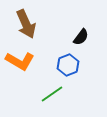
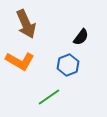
green line: moved 3 px left, 3 px down
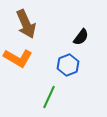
orange L-shape: moved 2 px left, 3 px up
green line: rotated 30 degrees counterclockwise
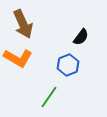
brown arrow: moved 3 px left
green line: rotated 10 degrees clockwise
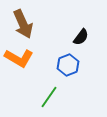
orange L-shape: moved 1 px right
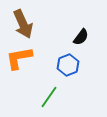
orange L-shape: rotated 140 degrees clockwise
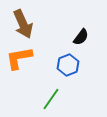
green line: moved 2 px right, 2 px down
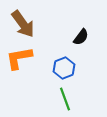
brown arrow: rotated 12 degrees counterclockwise
blue hexagon: moved 4 px left, 3 px down
green line: moved 14 px right; rotated 55 degrees counterclockwise
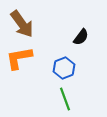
brown arrow: moved 1 px left
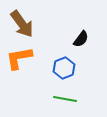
black semicircle: moved 2 px down
green line: rotated 60 degrees counterclockwise
